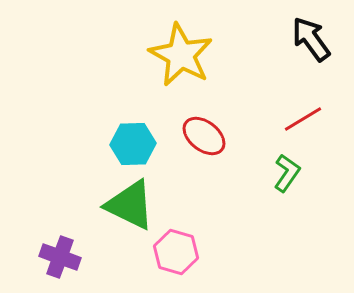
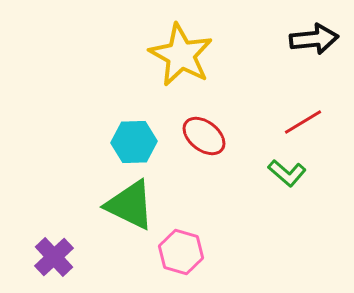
black arrow: moved 3 px right; rotated 120 degrees clockwise
red line: moved 3 px down
cyan hexagon: moved 1 px right, 2 px up
green L-shape: rotated 96 degrees clockwise
pink hexagon: moved 5 px right
purple cross: moved 6 px left; rotated 27 degrees clockwise
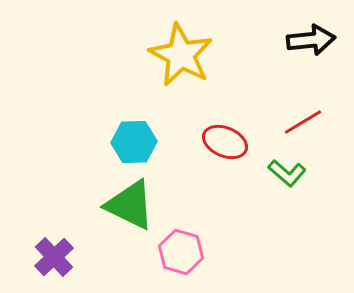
black arrow: moved 3 px left, 1 px down
red ellipse: moved 21 px right, 6 px down; rotated 15 degrees counterclockwise
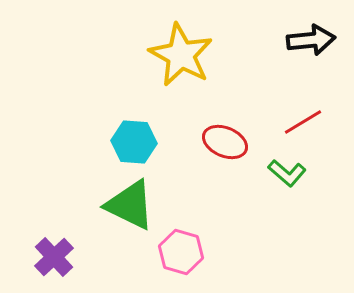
cyan hexagon: rotated 6 degrees clockwise
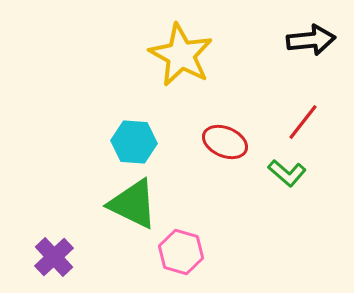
red line: rotated 21 degrees counterclockwise
green triangle: moved 3 px right, 1 px up
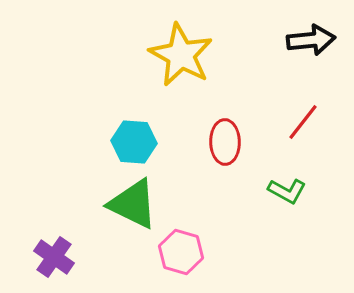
red ellipse: rotated 66 degrees clockwise
green L-shape: moved 18 px down; rotated 12 degrees counterclockwise
purple cross: rotated 12 degrees counterclockwise
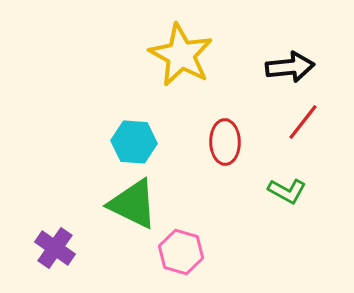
black arrow: moved 21 px left, 27 px down
purple cross: moved 1 px right, 9 px up
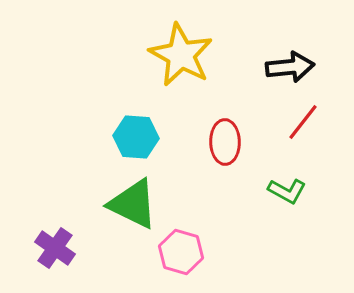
cyan hexagon: moved 2 px right, 5 px up
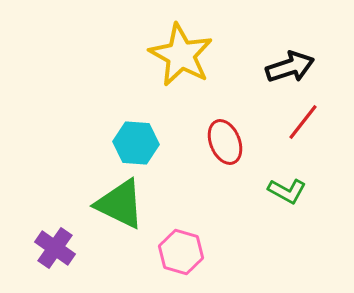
black arrow: rotated 12 degrees counterclockwise
cyan hexagon: moved 6 px down
red ellipse: rotated 21 degrees counterclockwise
green triangle: moved 13 px left
